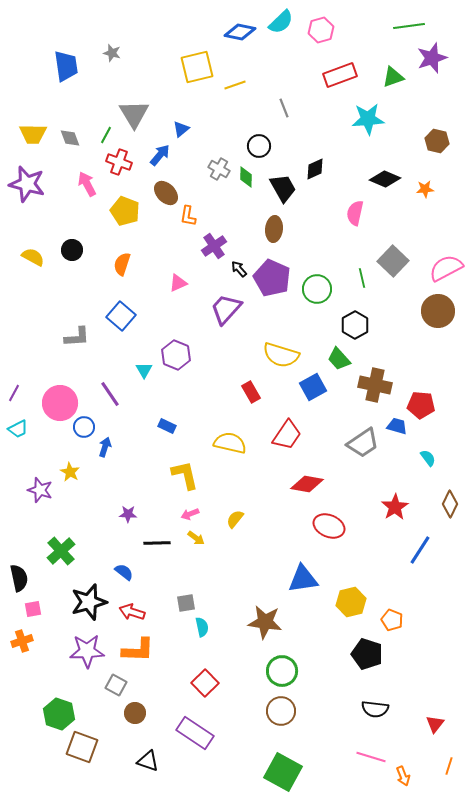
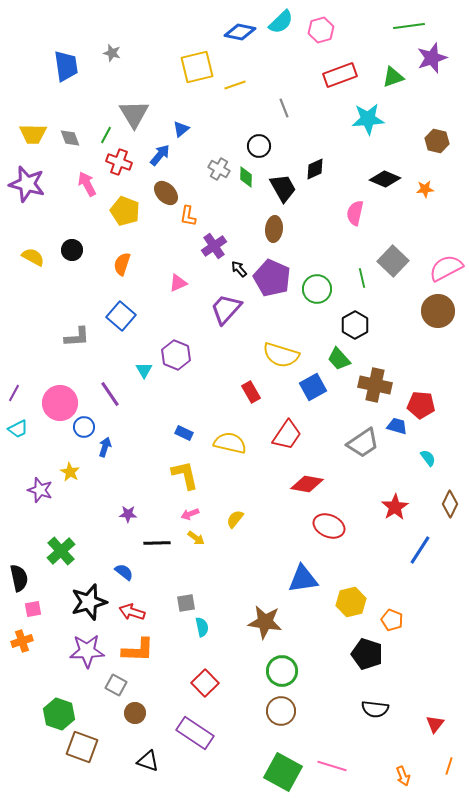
blue rectangle at (167, 426): moved 17 px right, 7 px down
pink line at (371, 757): moved 39 px left, 9 px down
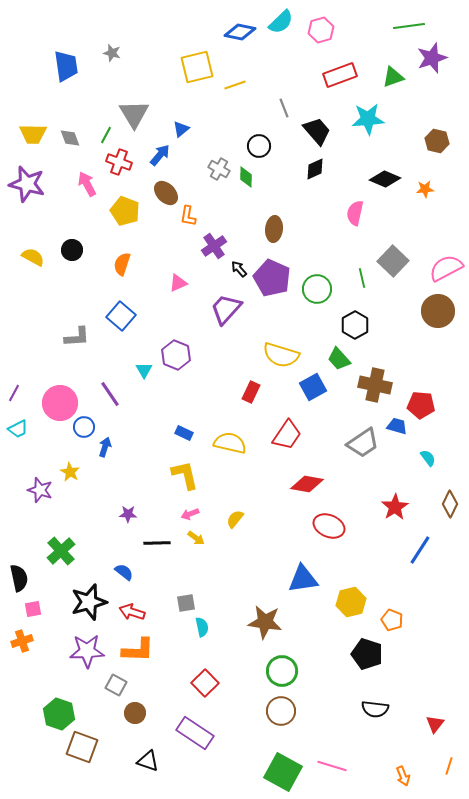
black trapezoid at (283, 188): moved 34 px right, 57 px up; rotated 12 degrees counterclockwise
red rectangle at (251, 392): rotated 55 degrees clockwise
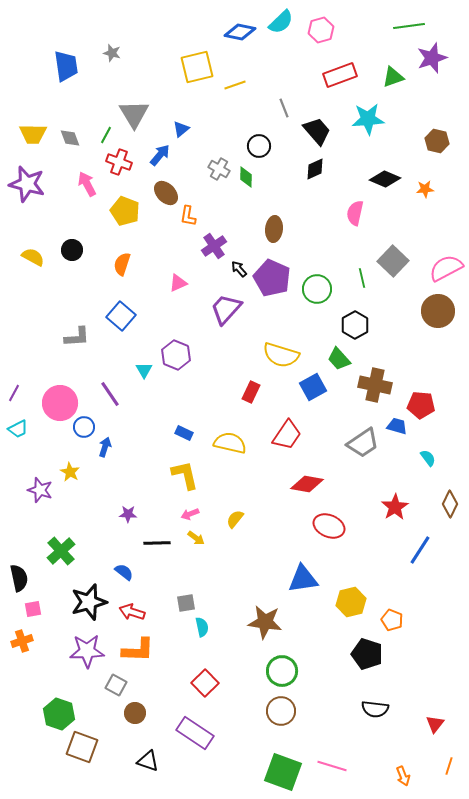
green square at (283, 772): rotated 9 degrees counterclockwise
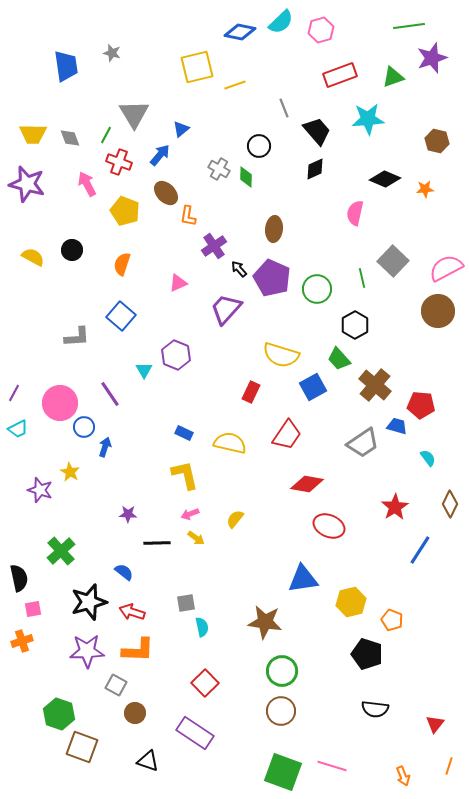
brown cross at (375, 385): rotated 28 degrees clockwise
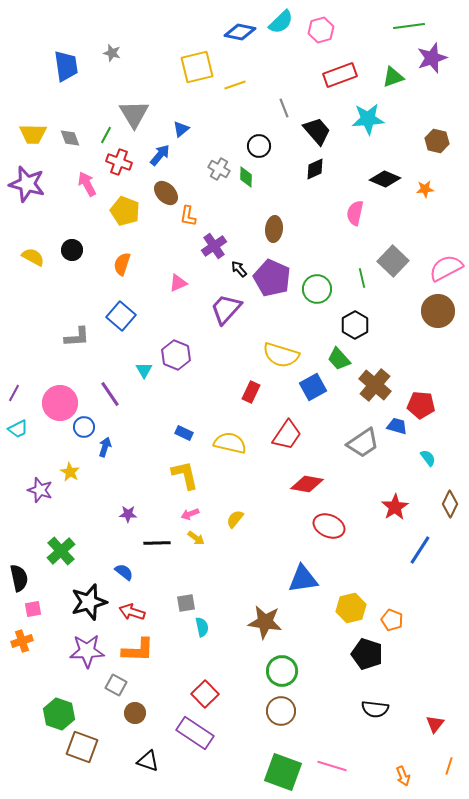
yellow hexagon at (351, 602): moved 6 px down
red square at (205, 683): moved 11 px down
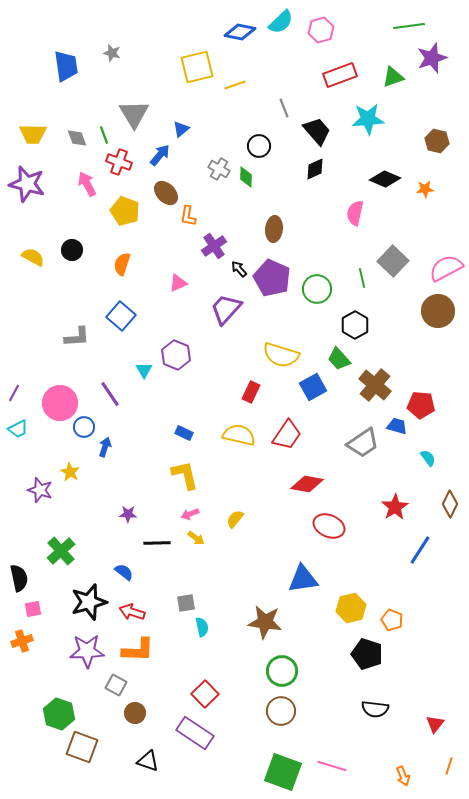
green line at (106, 135): moved 2 px left; rotated 48 degrees counterclockwise
gray diamond at (70, 138): moved 7 px right
yellow semicircle at (230, 443): moved 9 px right, 8 px up
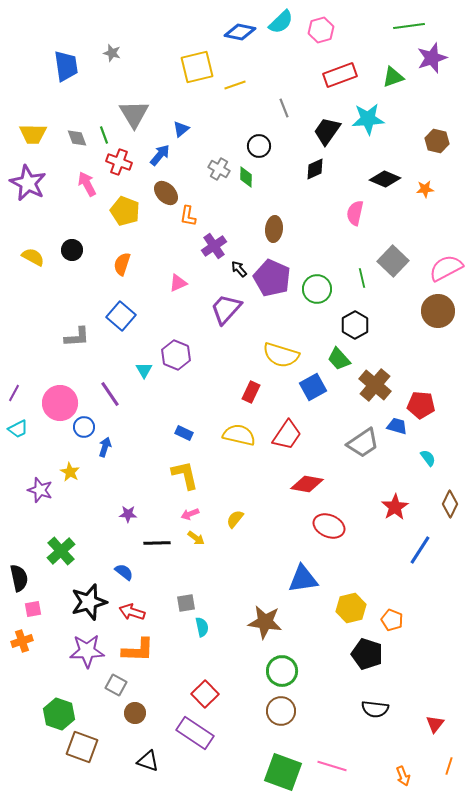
black trapezoid at (317, 131): moved 10 px right; rotated 104 degrees counterclockwise
purple star at (27, 184): moved 1 px right, 1 px up; rotated 12 degrees clockwise
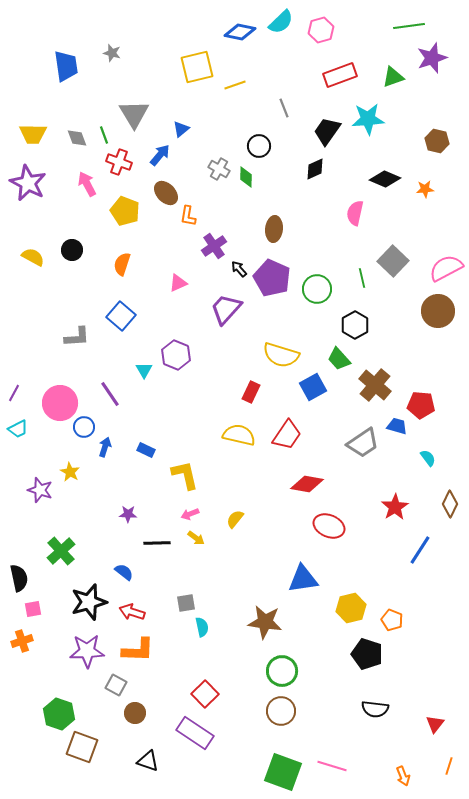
blue rectangle at (184, 433): moved 38 px left, 17 px down
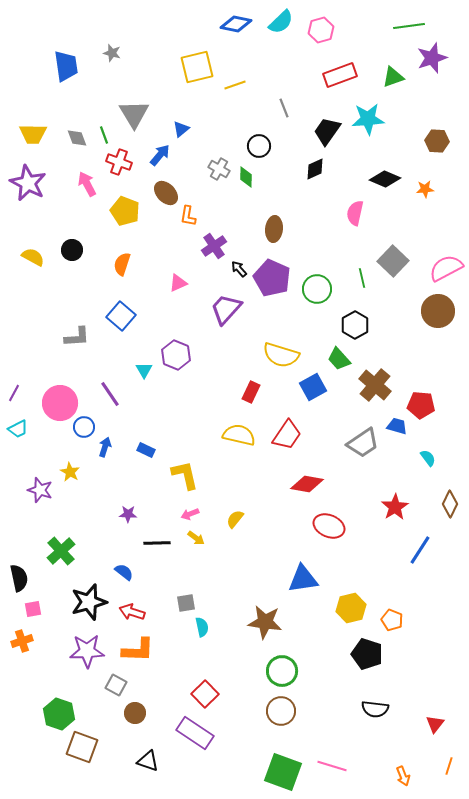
blue diamond at (240, 32): moved 4 px left, 8 px up
brown hexagon at (437, 141): rotated 10 degrees counterclockwise
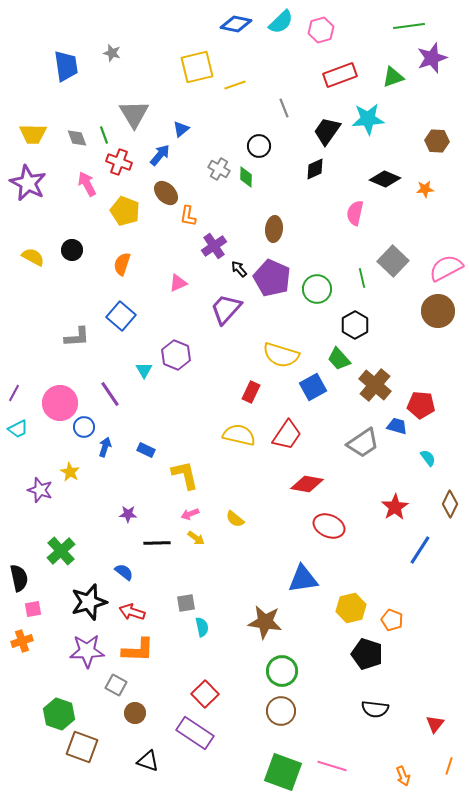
yellow semicircle at (235, 519): rotated 90 degrees counterclockwise
